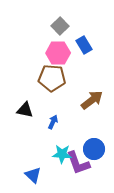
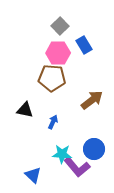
purple L-shape: moved 1 px left, 4 px down; rotated 20 degrees counterclockwise
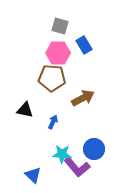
gray square: rotated 30 degrees counterclockwise
brown arrow: moved 9 px left, 2 px up; rotated 10 degrees clockwise
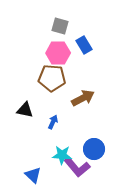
cyan star: moved 1 px down
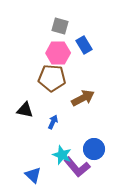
cyan star: rotated 18 degrees clockwise
